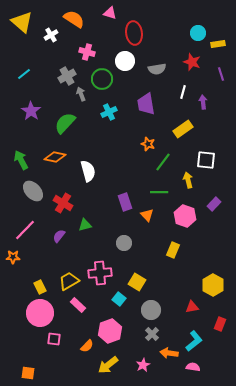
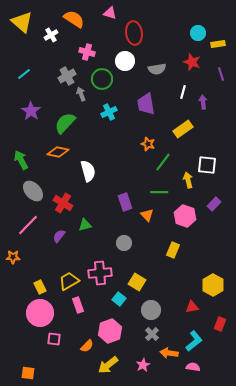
orange diamond at (55, 157): moved 3 px right, 5 px up
white square at (206, 160): moved 1 px right, 5 px down
pink line at (25, 230): moved 3 px right, 5 px up
pink rectangle at (78, 305): rotated 28 degrees clockwise
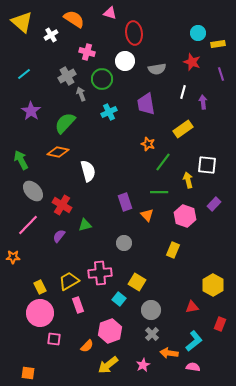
red cross at (63, 203): moved 1 px left, 2 px down
